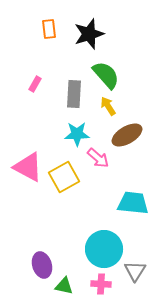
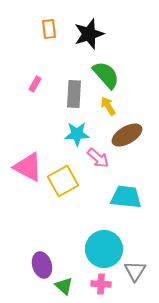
yellow square: moved 1 px left, 4 px down
cyan trapezoid: moved 7 px left, 6 px up
green triangle: rotated 30 degrees clockwise
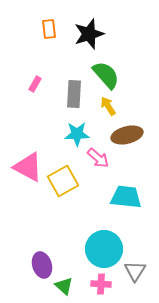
brown ellipse: rotated 16 degrees clockwise
